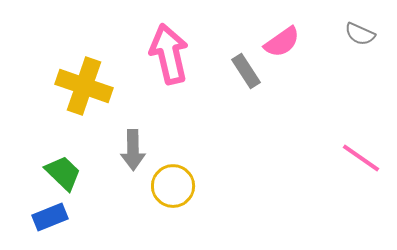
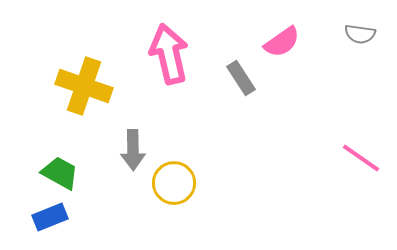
gray semicircle: rotated 16 degrees counterclockwise
gray rectangle: moved 5 px left, 7 px down
green trapezoid: moved 3 px left; rotated 15 degrees counterclockwise
yellow circle: moved 1 px right, 3 px up
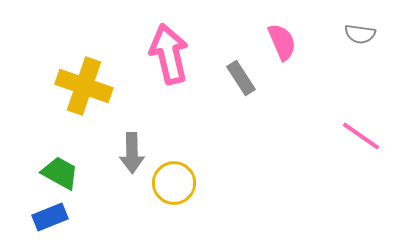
pink semicircle: rotated 78 degrees counterclockwise
gray arrow: moved 1 px left, 3 px down
pink line: moved 22 px up
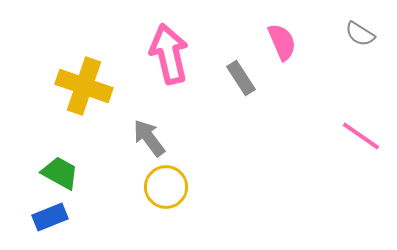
gray semicircle: rotated 24 degrees clockwise
gray arrow: moved 17 px right, 15 px up; rotated 144 degrees clockwise
yellow circle: moved 8 px left, 4 px down
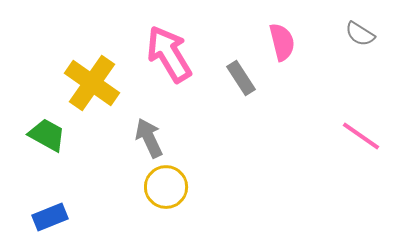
pink semicircle: rotated 9 degrees clockwise
pink arrow: rotated 18 degrees counterclockwise
yellow cross: moved 8 px right, 3 px up; rotated 16 degrees clockwise
gray arrow: rotated 12 degrees clockwise
green trapezoid: moved 13 px left, 38 px up
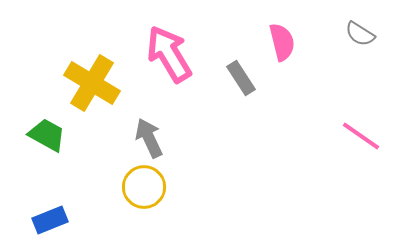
yellow cross: rotated 4 degrees counterclockwise
yellow circle: moved 22 px left
blue rectangle: moved 3 px down
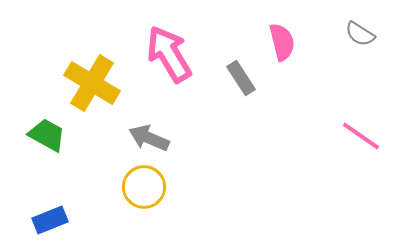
gray arrow: rotated 42 degrees counterclockwise
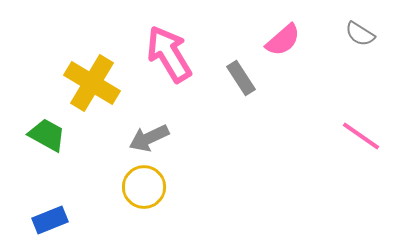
pink semicircle: moved 1 px right, 2 px up; rotated 63 degrees clockwise
gray arrow: rotated 48 degrees counterclockwise
